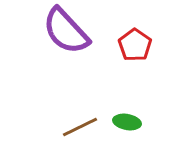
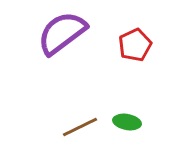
purple semicircle: moved 4 px left, 2 px down; rotated 96 degrees clockwise
red pentagon: rotated 12 degrees clockwise
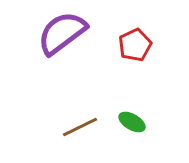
green ellipse: moved 5 px right; rotated 20 degrees clockwise
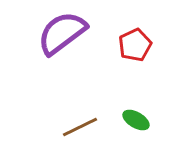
green ellipse: moved 4 px right, 2 px up
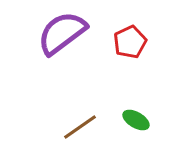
red pentagon: moved 5 px left, 3 px up
brown line: rotated 9 degrees counterclockwise
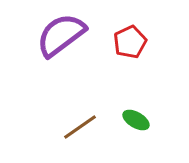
purple semicircle: moved 1 px left, 2 px down
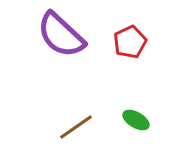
purple semicircle: rotated 100 degrees counterclockwise
brown line: moved 4 px left
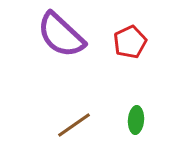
green ellipse: rotated 64 degrees clockwise
brown line: moved 2 px left, 2 px up
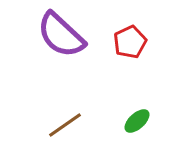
green ellipse: moved 1 px right, 1 px down; rotated 44 degrees clockwise
brown line: moved 9 px left
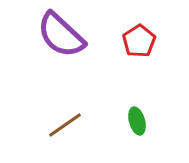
red pentagon: moved 9 px right, 1 px up; rotated 8 degrees counterclockwise
green ellipse: rotated 64 degrees counterclockwise
